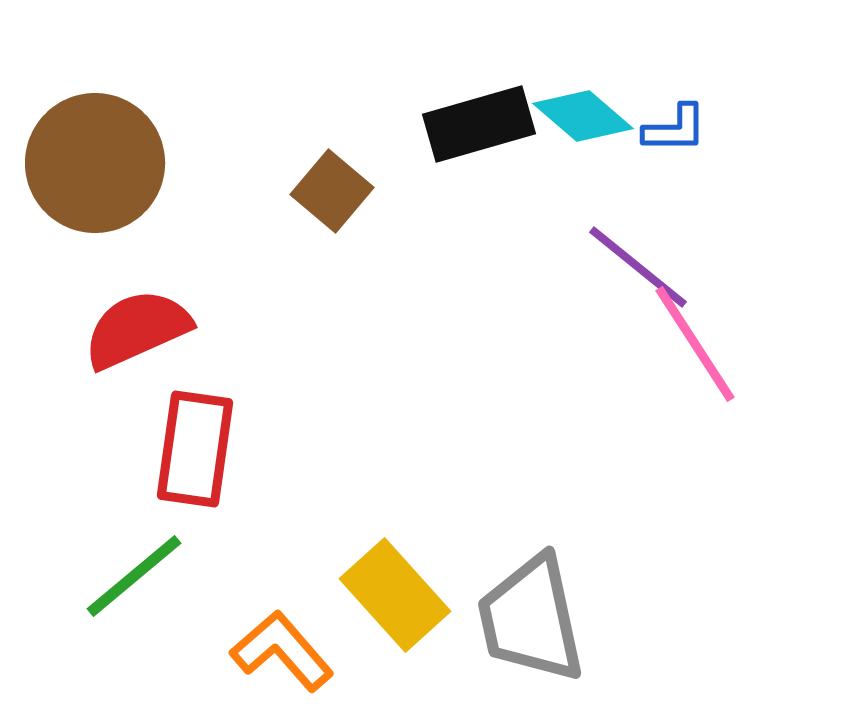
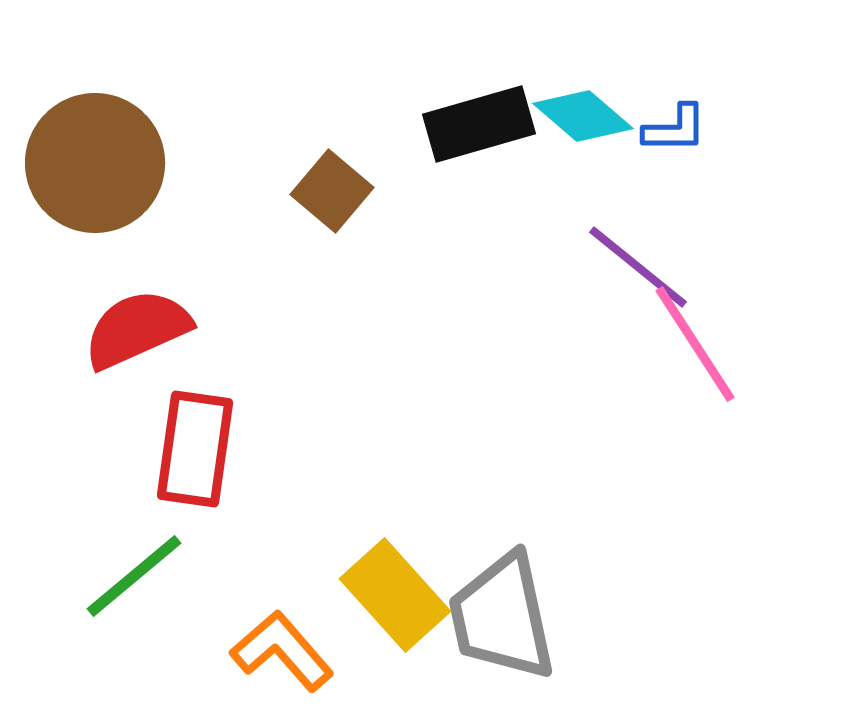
gray trapezoid: moved 29 px left, 2 px up
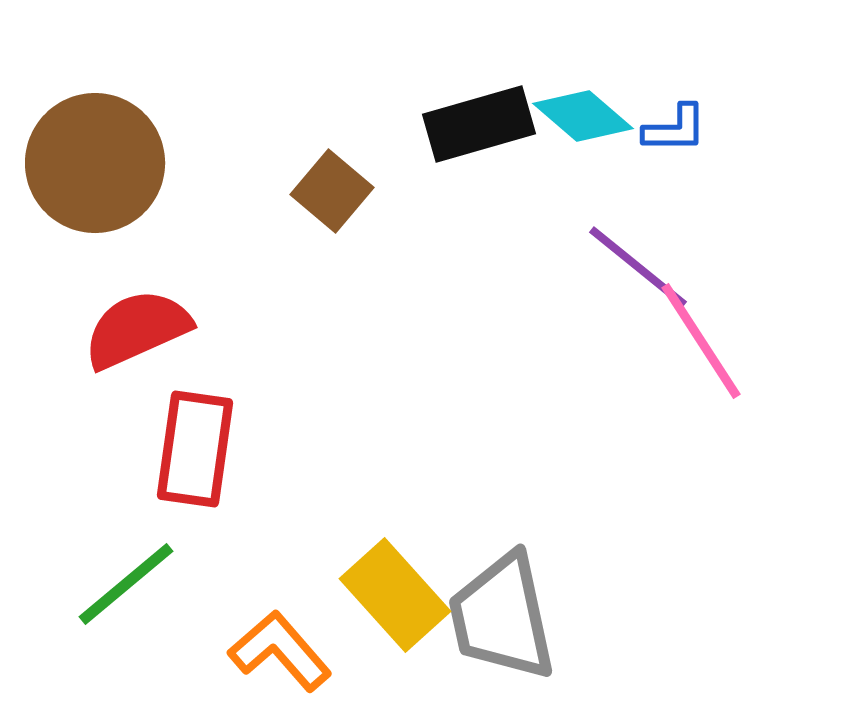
pink line: moved 6 px right, 3 px up
green line: moved 8 px left, 8 px down
orange L-shape: moved 2 px left
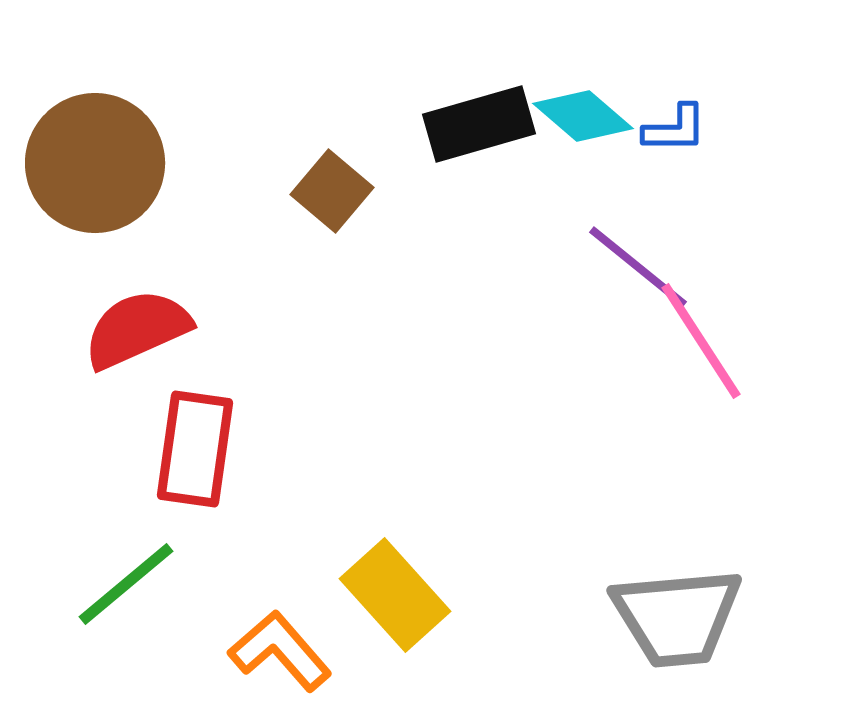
gray trapezoid: moved 175 px right; rotated 83 degrees counterclockwise
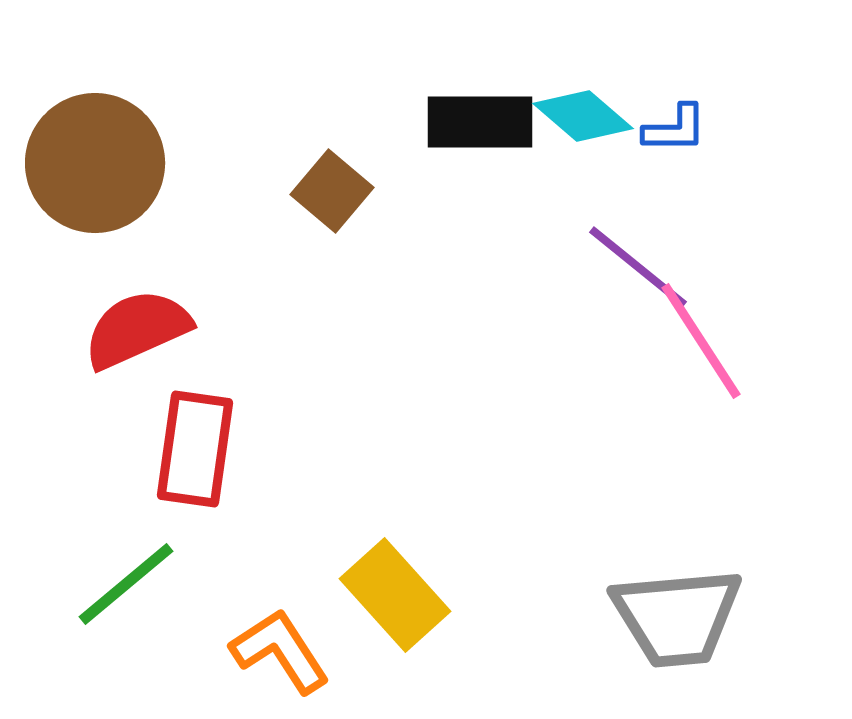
black rectangle: moved 1 px right, 2 px up; rotated 16 degrees clockwise
orange L-shape: rotated 8 degrees clockwise
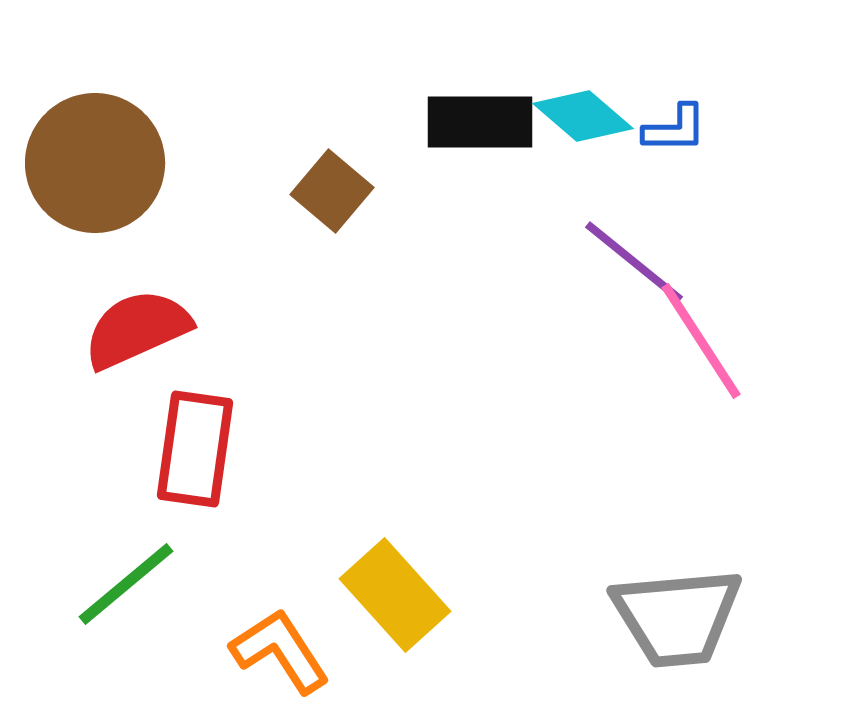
purple line: moved 4 px left, 5 px up
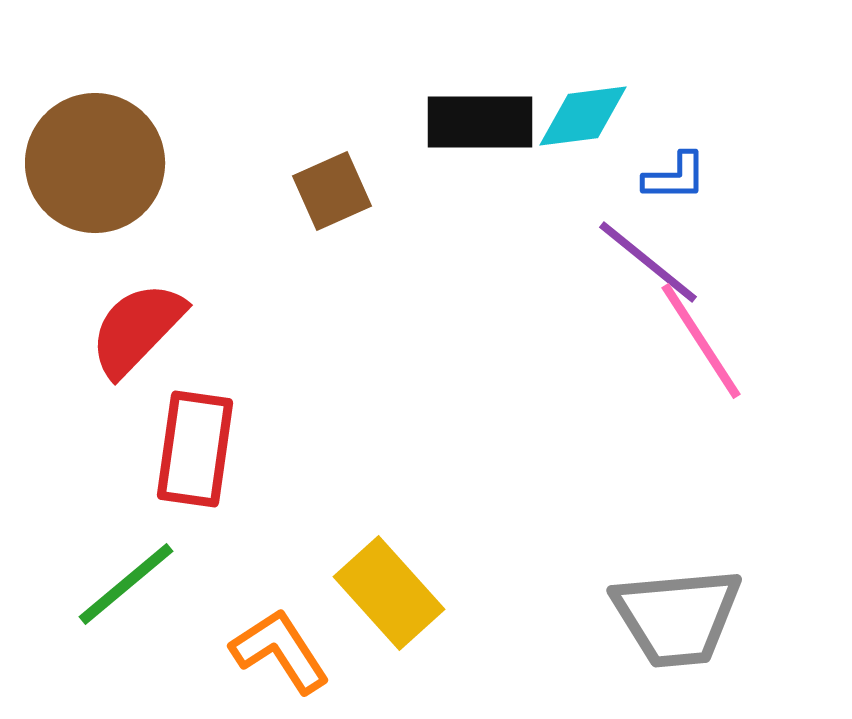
cyan diamond: rotated 48 degrees counterclockwise
blue L-shape: moved 48 px down
brown square: rotated 26 degrees clockwise
purple line: moved 14 px right
red semicircle: rotated 22 degrees counterclockwise
yellow rectangle: moved 6 px left, 2 px up
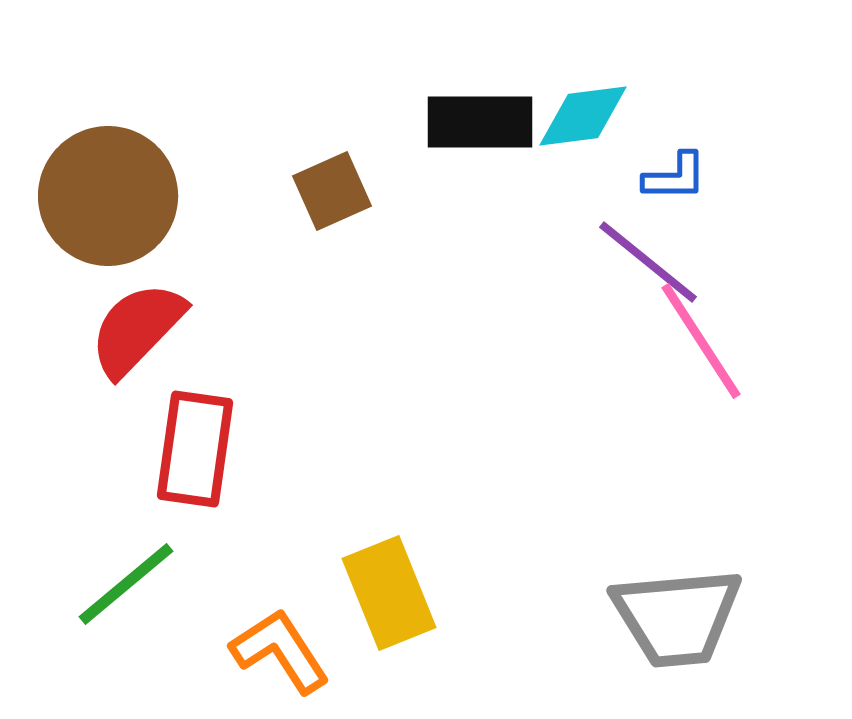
brown circle: moved 13 px right, 33 px down
yellow rectangle: rotated 20 degrees clockwise
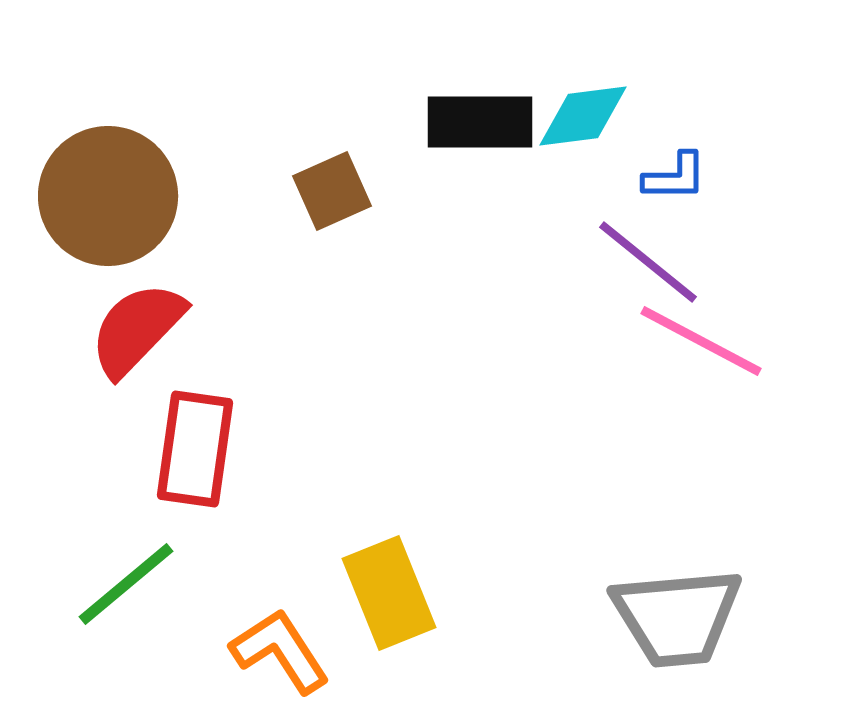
pink line: rotated 29 degrees counterclockwise
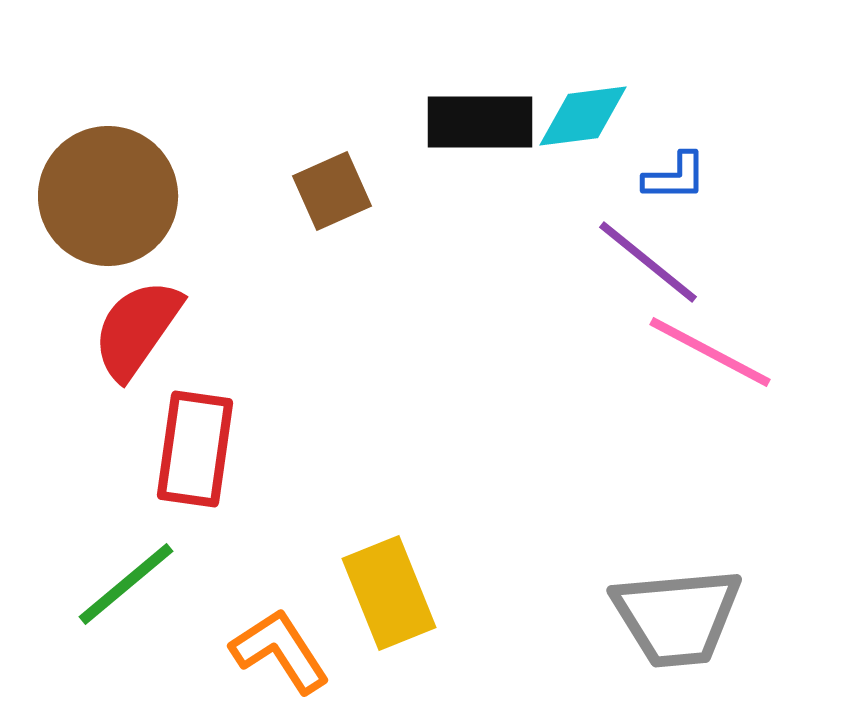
red semicircle: rotated 9 degrees counterclockwise
pink line: moved 9 px right, 11 px down
